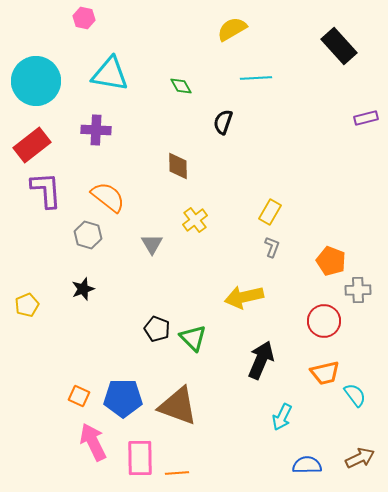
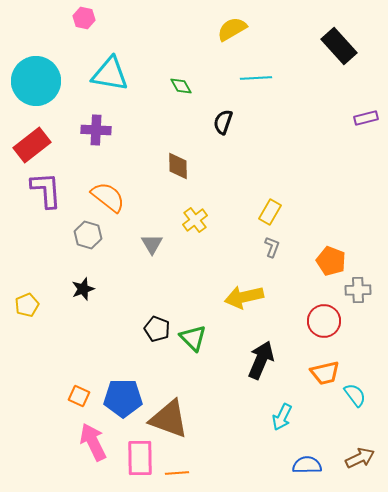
brown triangle: moved 9 px left, 13 px down
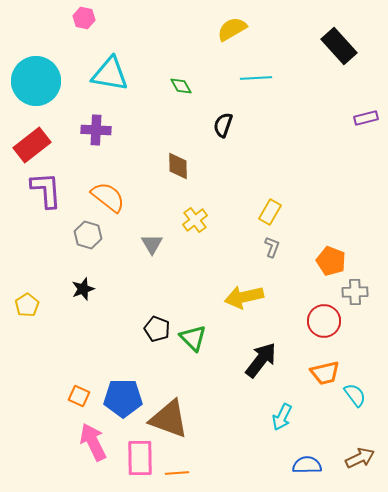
black semicircle: moved 3 px down
gray cross: moved 3 px left, 2 px down
yellow pentagon: rotated 10 degrees counterclockwise
black arrow: rotated 15 degrees clockwise
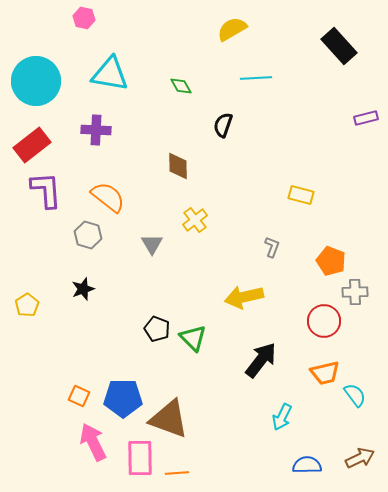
yellow rectangle: moved 31 px right, 17 px up; rotated 75 degrees clockwise
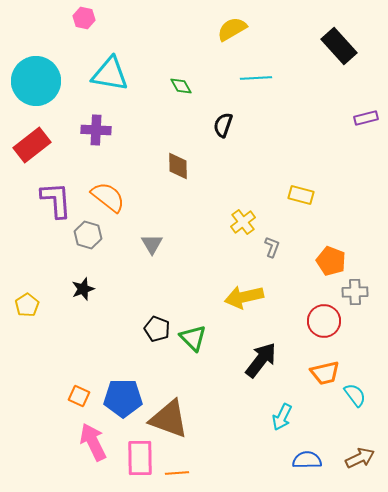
purple L-shape: moved 10 px right, 10 px down
yellow cross: moved 48 px right, 2 px down
blue semicircle: moved 5 px up
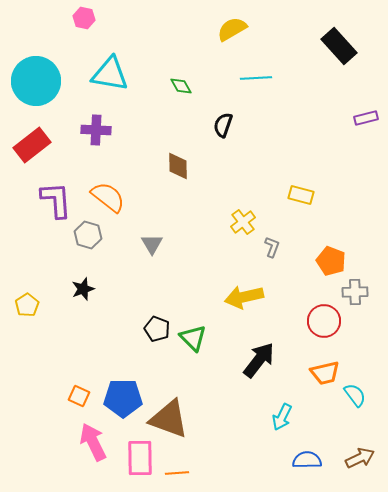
black arrow: moved 2 px left
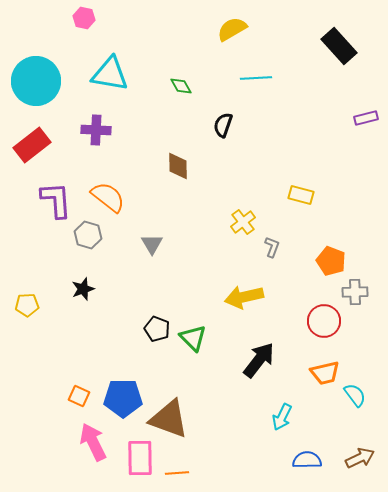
yellow pentagon: rotated 30 degrees clockwise
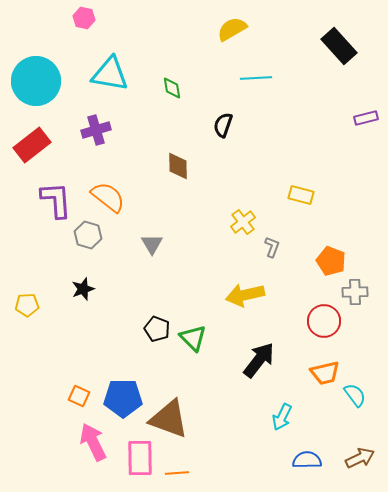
green diamond: moved 9 px left, 2 px down; rotated 20 degrees clockwise
purple cross: rotated 20 degrees counterclockwise
yellow arrow: moved 1 px right, 2 px up
